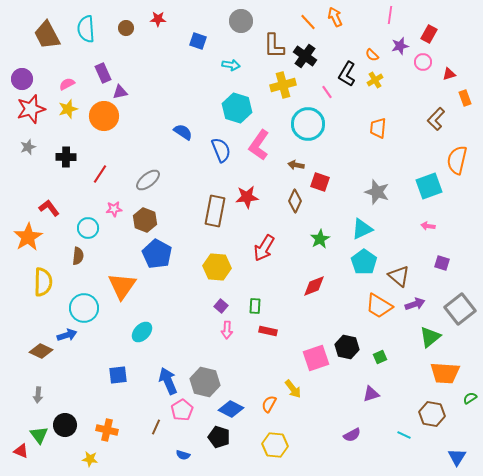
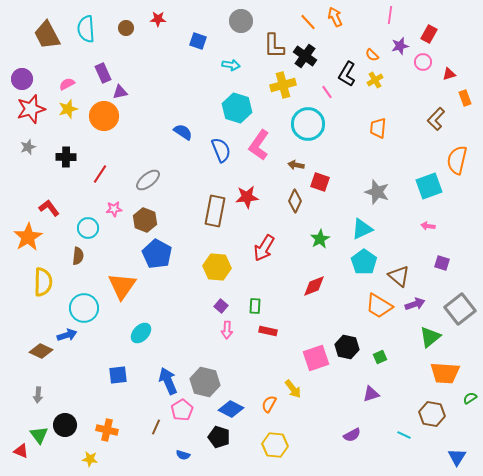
cyan ellipse at (142, 332): moved 1 px left, 1 px down
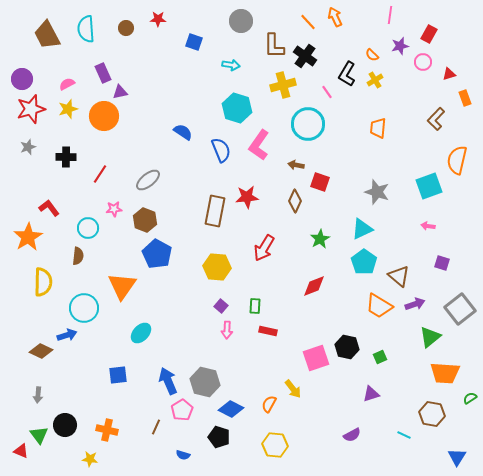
blue square at (198, 41): moved 4 px left, 1 px down
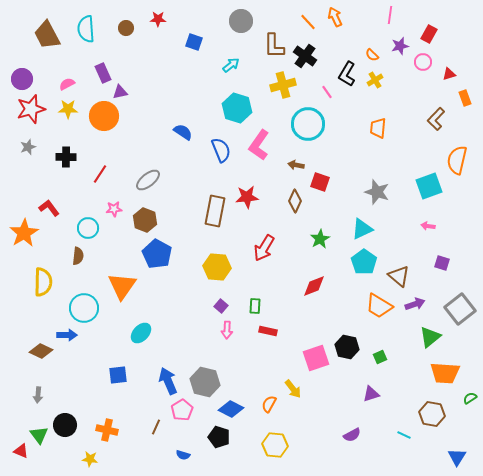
cyan arrow at (231, 65): rotated 48 degrees counterclockwise
yellow star at (68, 109): rotated 18 degrees clockwise
orange star at (28, 237): moved 4 px left, 4 px up
blue arrow at (67, 335): rotated 18 degrees clockwise
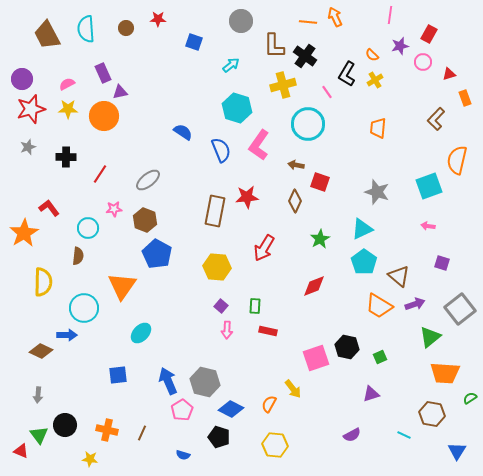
orange line at (308, 22): rotated 42 degrees counterclockwise
brown line at (156, 427): moved 14 px left, 6 px down
blue triangle at (457, 457): moved 6 px up
